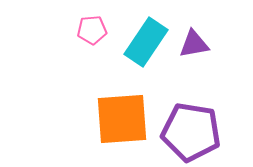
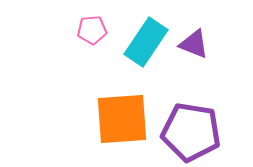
purple triangle: rotated 32 degrees clockwise
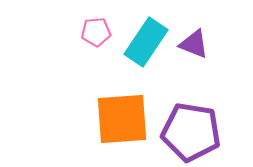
pink pentagon: moved 4 px right, 2 px down
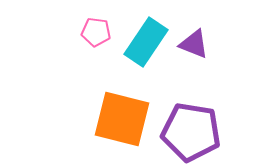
pink pentagon: rotated 12 degrees clockwise
orange square: rotated 18 degrees clockwise
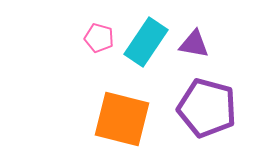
pink pentagon: moved 3 px right, 6 px down; rotated 8 degrees clockwise
purple triangle: rotated 12 degrees counterclockwise
purple pentagon: moved 16 px right, 24 px up; rotated 6 degrees clockwise
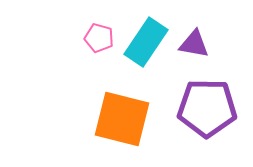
purple pentagon: rotated 14 degrees counterclockwise
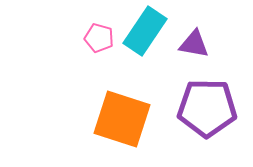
cyan rectangle: moved 1 px left, 11 px up
orange square: rotated 4 degrees clockwise
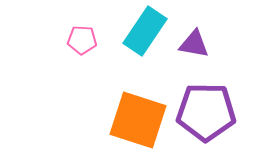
pink pentagon: moved 17 px left, 2 px down; rotated 12 degrees counterclockwise
purple pentagon: moved 1 px left, 4 px down
orange square: moved 16 px right, 1 px down
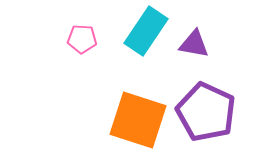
cyan rectangle: moved 1 px right
pink pentagon: moved 1 px up
purple pentagon: rotated 24 degrees clockwise
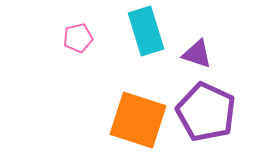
cyan rectangle: rotated 51 degrees counterclockwise
pink pentagon: moved 4 px left, 1 px up; rotated 16 degrees counterclockwise
purple triangle: moved 3 px right, 10 px down; rotated 8 degrees clockwise
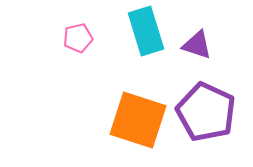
purple triangle: moved 9 px up
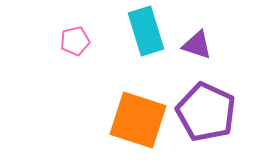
pink pentagon: moved 3 px left, 3 px down
